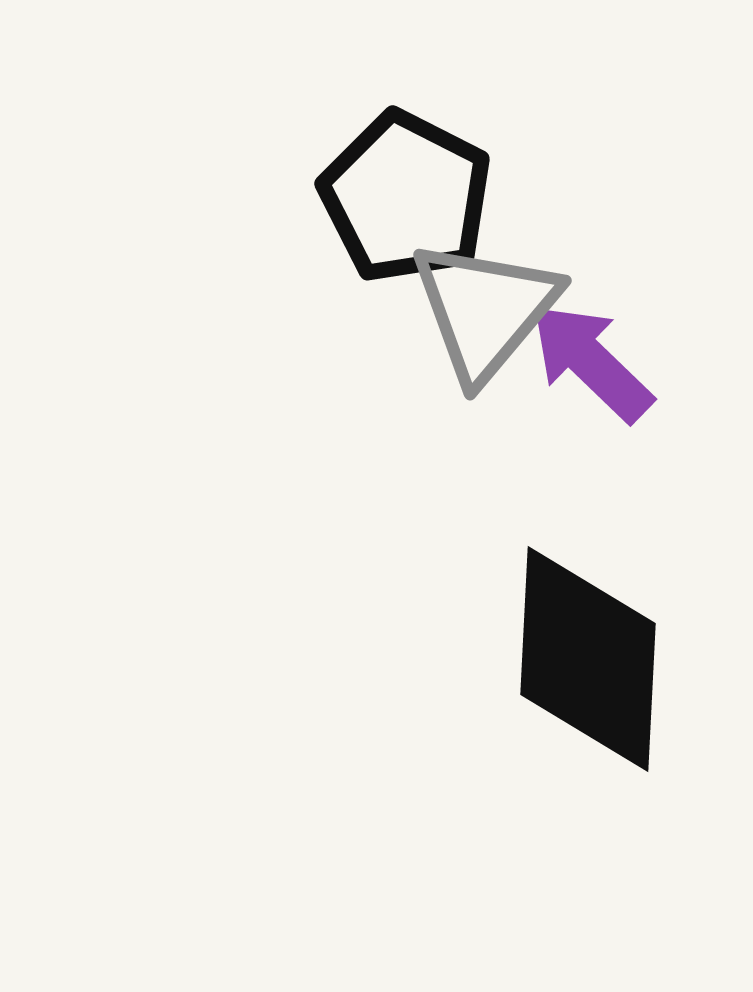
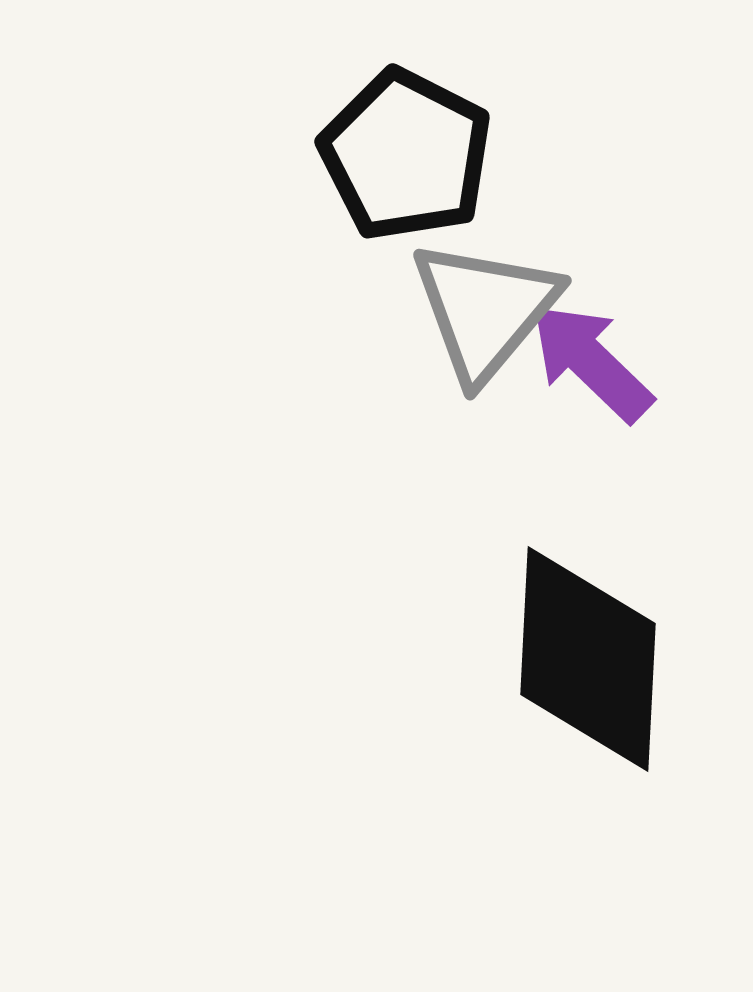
black pentagon: moved 42 px up
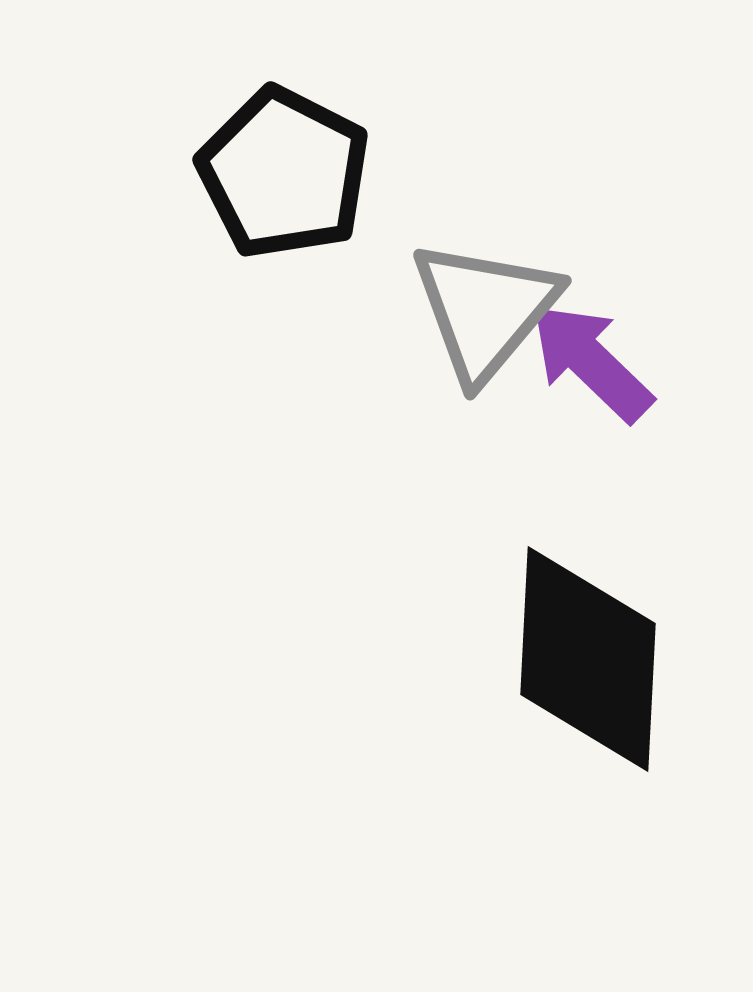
black pentagon: moved 122 px left, 18 px down
